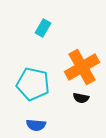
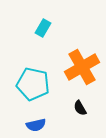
black semicircle: moved 1 px left, 10 px down; rotated 49 degrees clockwise
blue semicircle: rotated 18 degrees counterclockwise
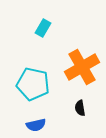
black semicircle: rotated 21 degrees clockwise
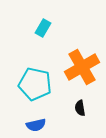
cyan pentagon: moved 2 px right
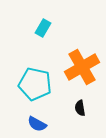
blue semicircle: moved 1 px right, 1 px up; rotated 42 degrees clockwise
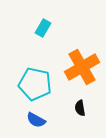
blue semicircle: moved 1 px left, 4 px up
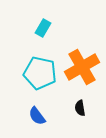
cyan pentagon: moved 5 px right, 11 px up
blue semicircle: moved 1 px right, 4 px up; rotated 24 degrees clockwise
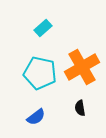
cyan rectangle: rotated 18 degrees clockwise
blue semicircle: moved 1 px left, 1 px down; rotated 90 degrees counterclockwise
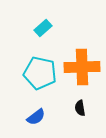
orange cross: rotated 28 degrees clockwise
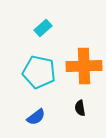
orange cross: moved 2 px right, 1 px up
cyan pentagon: moved 1 px left, 1 px up
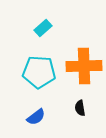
cyan pentagon: rotated 8 degrees counterclockwise
